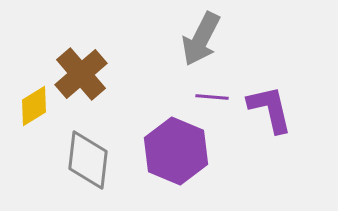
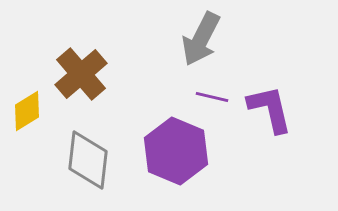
purple line: rotated 8 degrees clockwise
yellow diamond: moved 7 px left, 5 px down
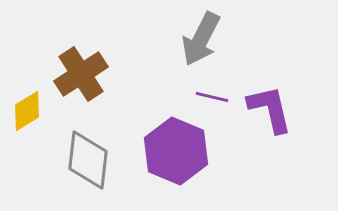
brown cross: rotated 8 degrees clockwise
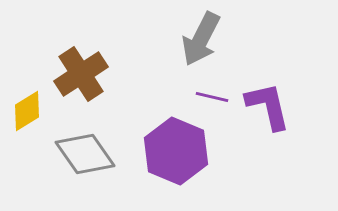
purple L-shape: moved 2 px left, 3 px up
gray diamond: moved 3 px left, 6 px up; rotated 42 degrees counterclockwise
